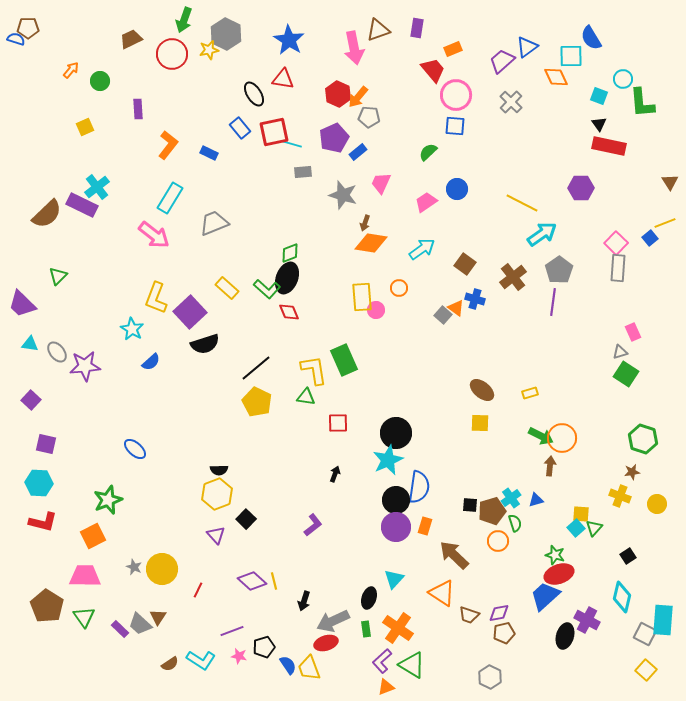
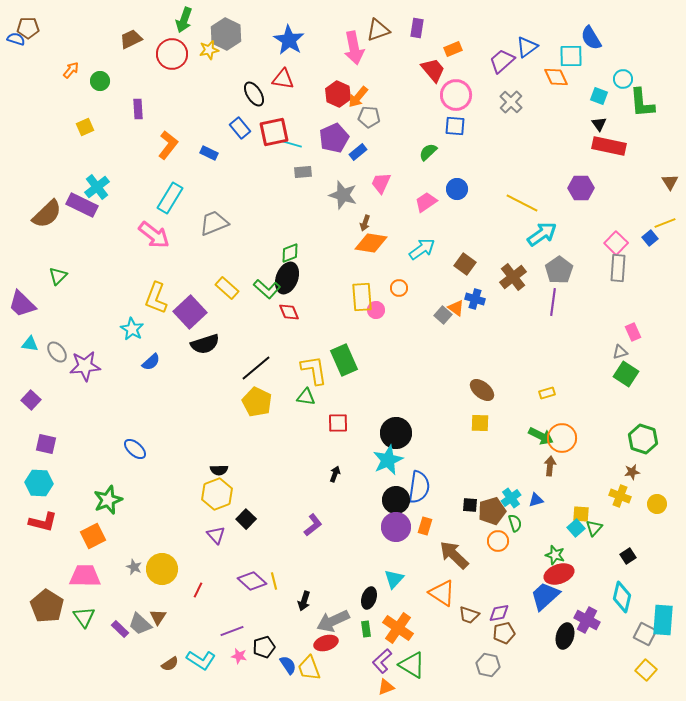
yellow rectangle at (530, 393): moved 17 px right
gray hexagon at (490, 677): moved 2 px left, 12 px up; rotated 15 degrees counterclockwise
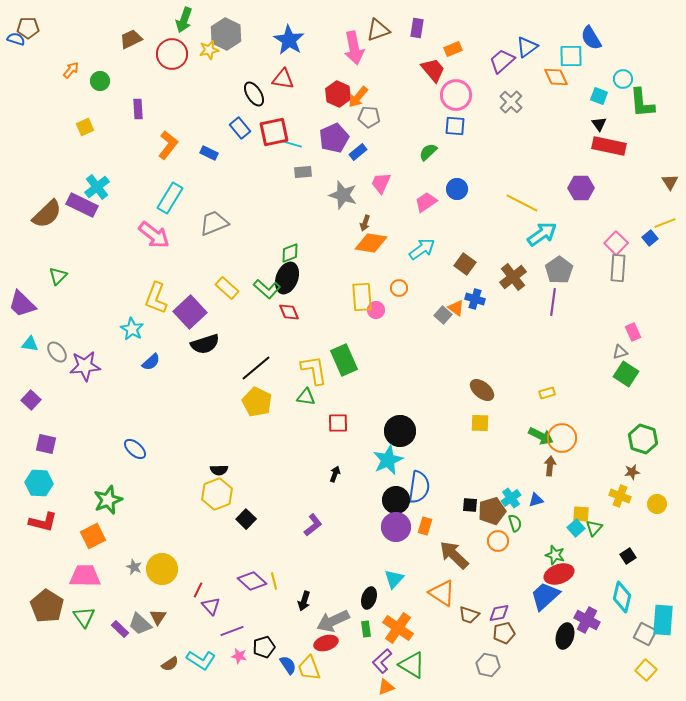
black circle at (396, 433): moved 4 px right, 2 px up
purple triangle at (216, 535): moved 5 px left, 71 px down
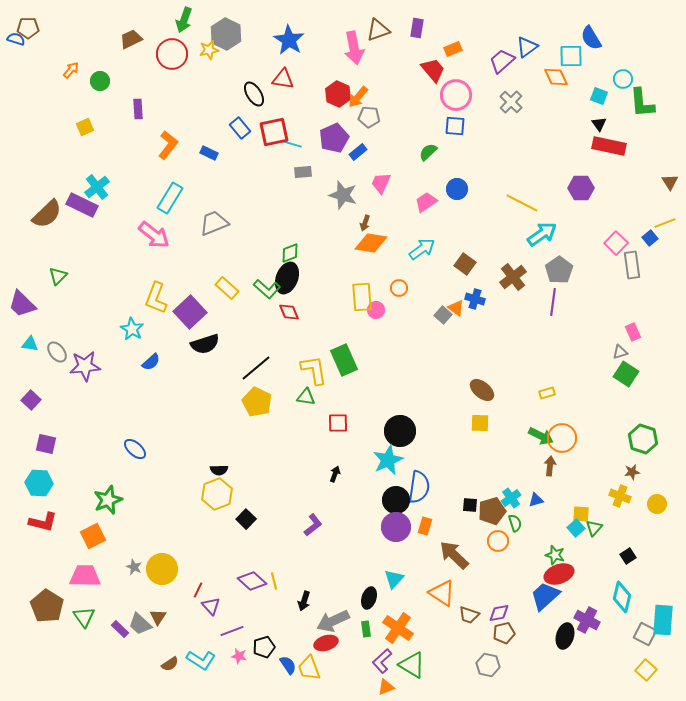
gray rectangle at (618, 268): moved 14 px right, 3 px up; rotated 12 degrees counterclockwise
